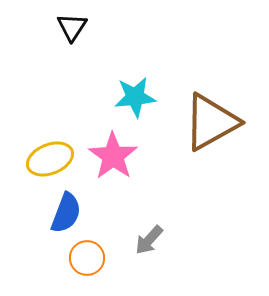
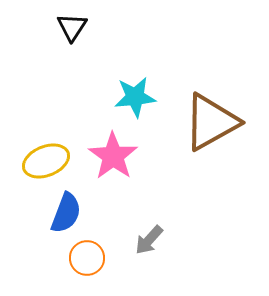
yellow ellipse: moved 4 px left, 2 px down
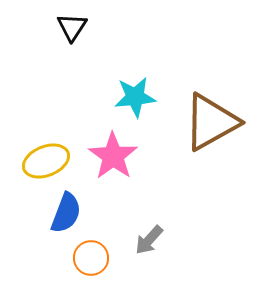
orange circle: moved 4 px right
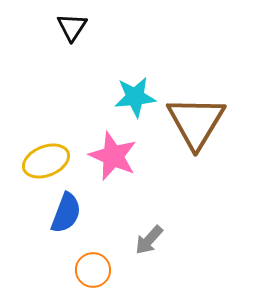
brown triangle: moved 15 px left; rotated 30 degrees counterclockwise
pink star: rotated 12 degrees counterclockwise
orange circle: moved 2 px right, 12 px down
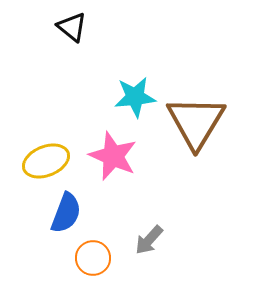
black triangle: rotated 24 degrees counterclockwise
orange circle: moved 12 px up
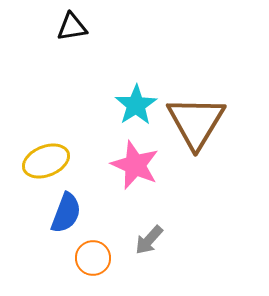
black triangle: rotated 48 degrees counterclockwise
cyan star: moved 1 px right, 8 px down; rotated 27 degrees counterclockwise
pink star: moved 22 px right, 9 px down
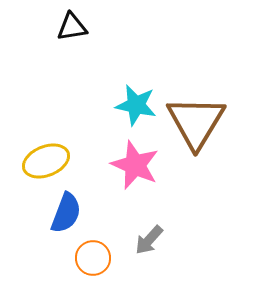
cyan star: rotated 27 degrees counterclockwise
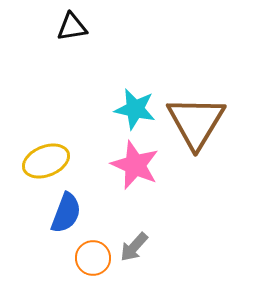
cyan star: moved 1 px left, 4 px down
gray arrow: moved 15 px left, 7 px down
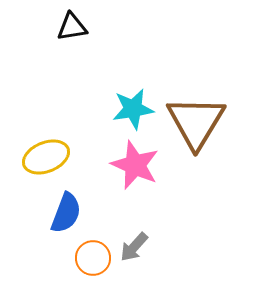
cyan star: moved 2 px left; rotated 21 degrees counterclockwise
yellow ellipse: moved 4 px up
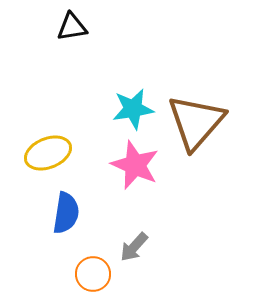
brown triangle: rotated 10 degrees clockwise
yellow ellipse: moved 2 px right, 4 px up
blue semicircle: rotated 12 degrees counterclockwise
orange circle: moved 16 px down
